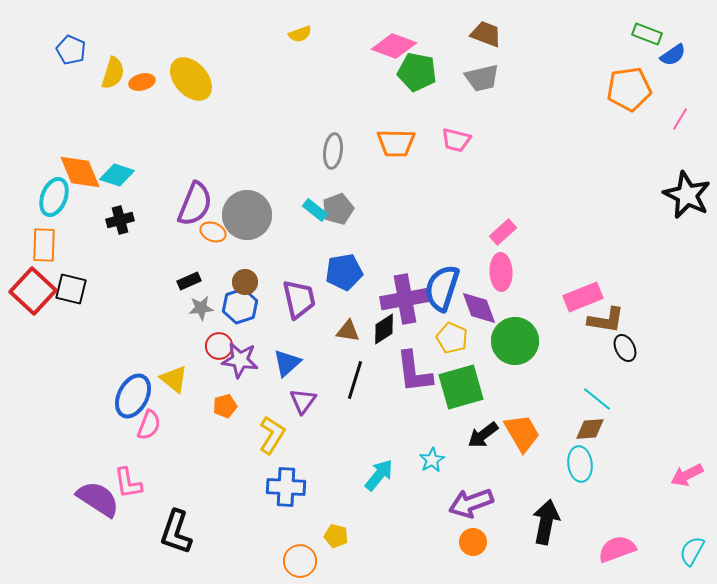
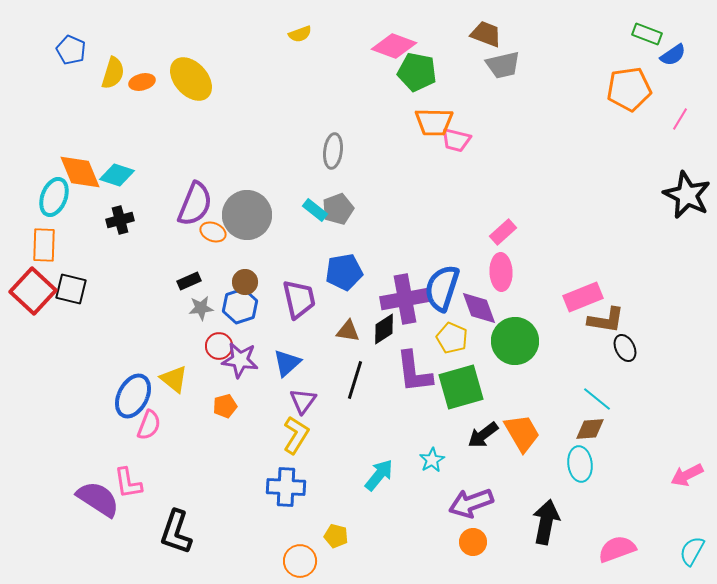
gray trapezoid at (482, 78): moved 21 px right, 13 px up
orange trapezoid at (396, 143): moved 38 px right, 21 px up
yellow L-shape at (272, 435): moved 24 px right
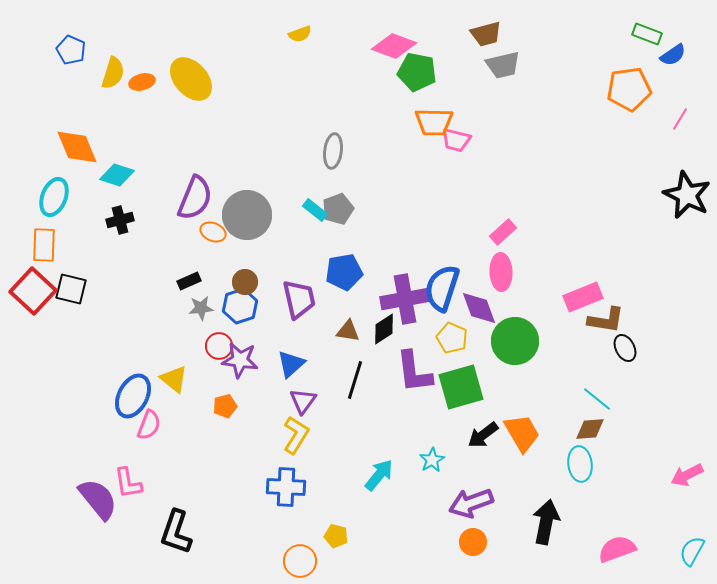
brown trapezoid at (486, 34): rotated 144 degrees clockwise
orange diamond at (80, 172): moved 3 px left, 25 px up
purple semicircle at (195, 204): moved 6 px up
blue triangle at (287, 363): moved 4 px right, 1 px down
purple semicircle at (98, 499): rotated 18 degrees clockwise
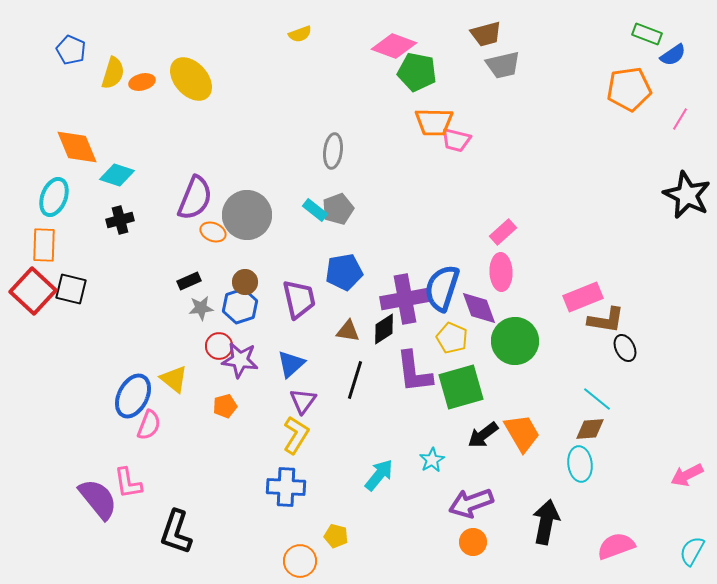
pink semicircle at (617, 549): moved 1 px left, 3 px up
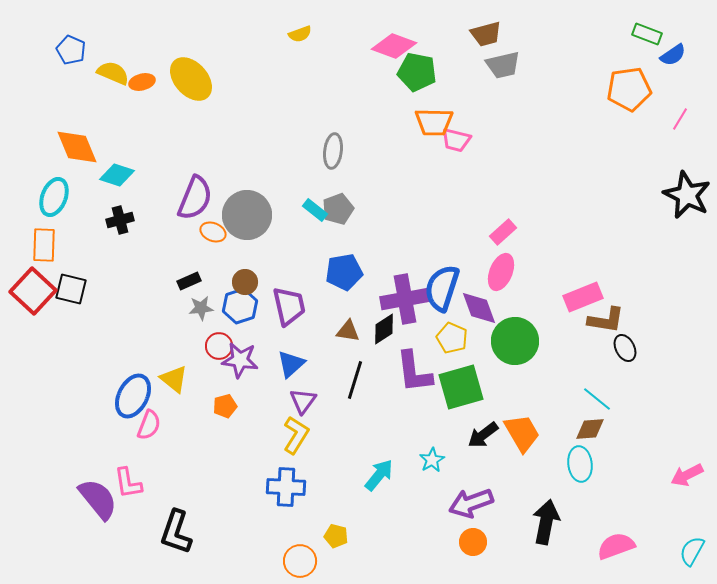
yellow semicircle at (113, 73): rotated 84 degrees counterclockwise
pink ellipse at (501, 272): rotated 24 degrees clockwise
purple trapezoid at (299, 299): moved 10 px left, 7 px down
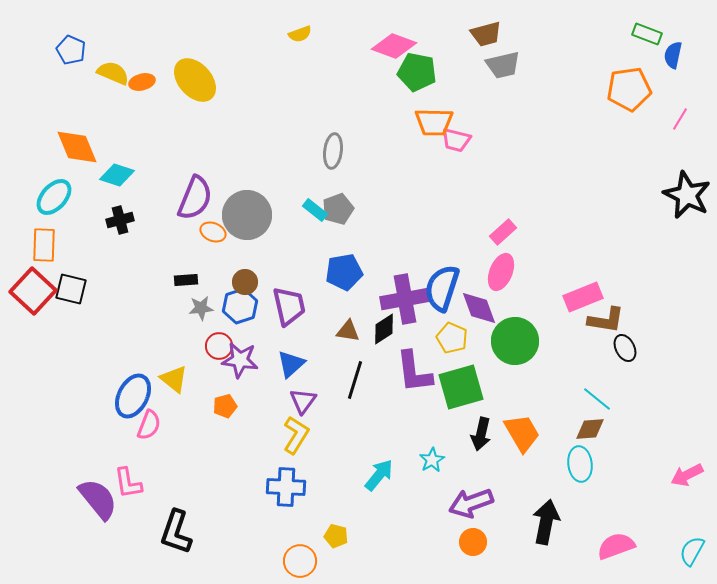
blue semicircle at (673, 55): rotated 136 degrees clockwise
yellow ellipse at (191, 79): moved 4 px right, 1 px down
cyan ellipse at (54, 197): rotated 21 degrees clockwise
black rectangle at (189, 281): moved 3 px left, 1 px up; rotated 20 degrees clockwise
black arrow at (483, 435): moved 2 px left, 1 px up; rotated 40 degrees counterclockwise
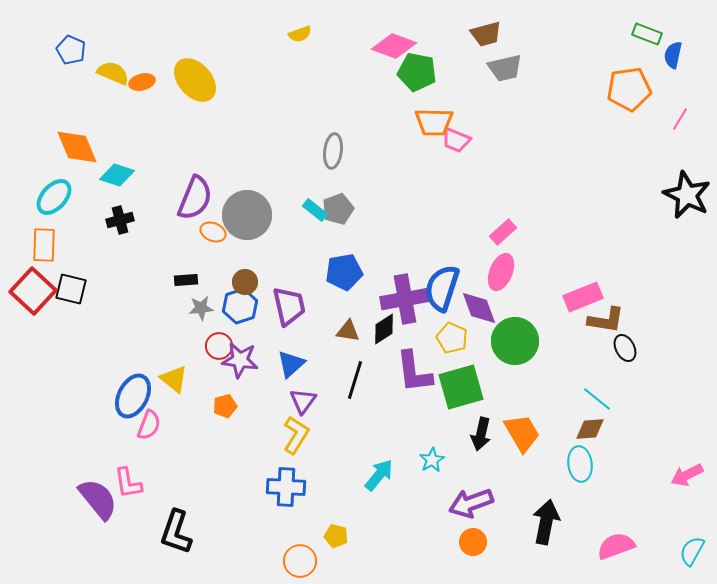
gray trapezoid at (503, 65): moved 2 px right, 3 px down
pink trapezoid at (456, 140): rotated 8 degrees clockwise
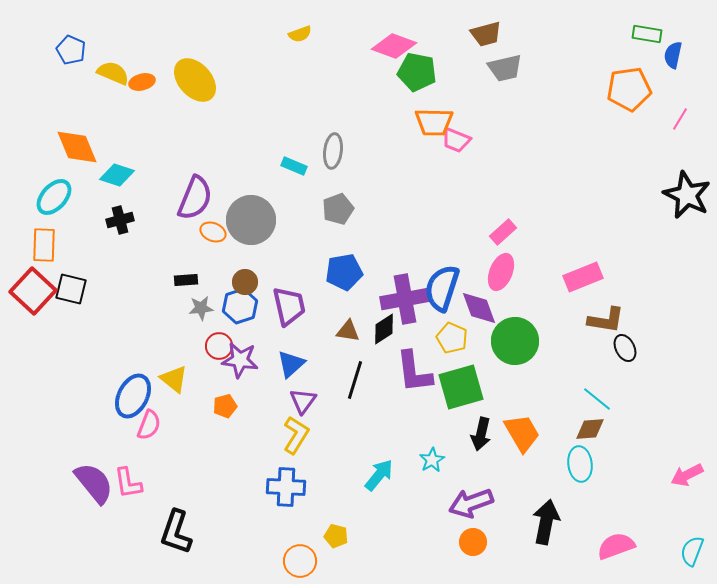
green rectangle at (647, 34): rotated 12 degrees counterclockwise
cyan rectangle at (315, 210): moved 21 px left, 44 px up; rotated 15 degrees counterclockwise
gray circle at (247, 215): moved 4 px right, 5 px down
pink rectangle at (583, 297): moved 20 px up
purple semicircle at (98, 499): moved 4 px left, 16 px up
cyan semicircle at (692, 551): rotated 8 degrees counterclockwise
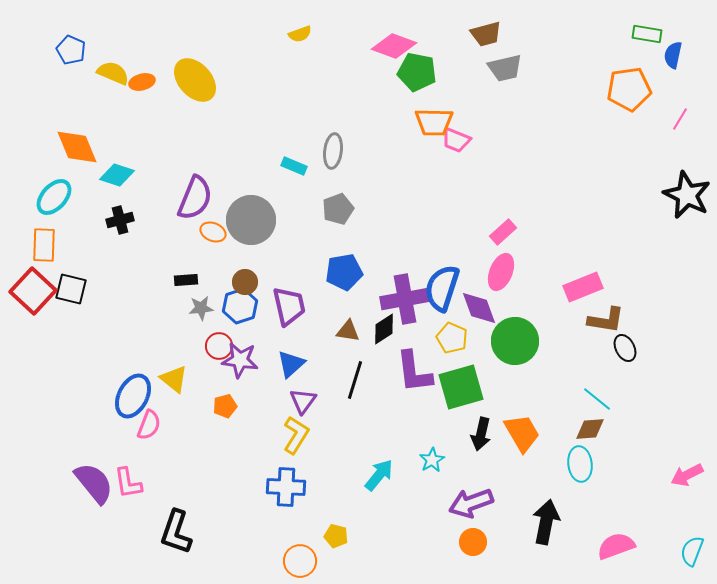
pink rectangle at (583, 277): moved 10 px down
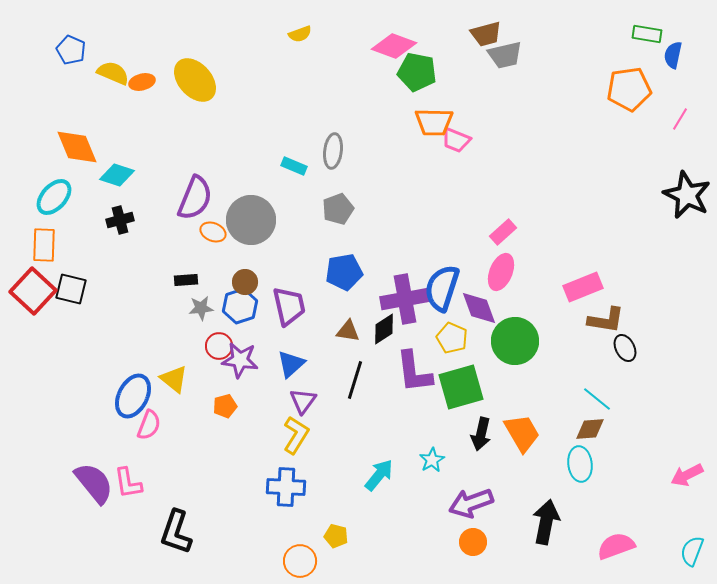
gray trapezoid at (505, 68): moved 13 px up
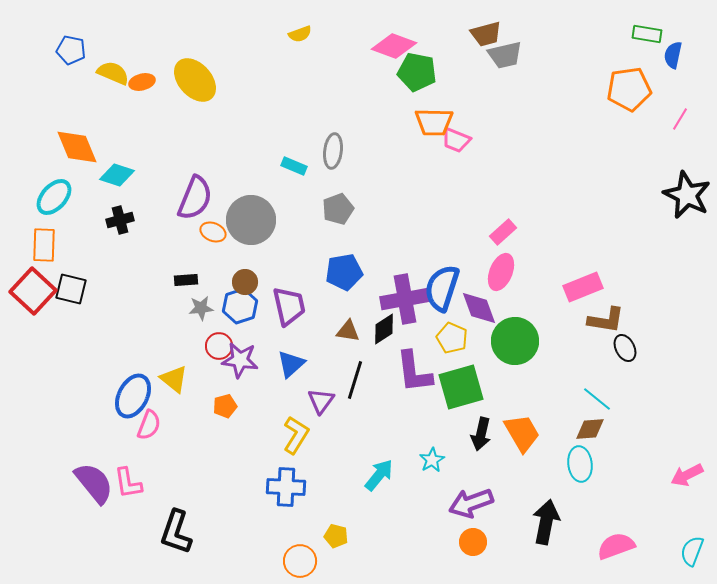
blue pentagon at (71, 50): rotated 12 degrees counterclockwise
purple triangle at (303, 401): moved 18 px right
